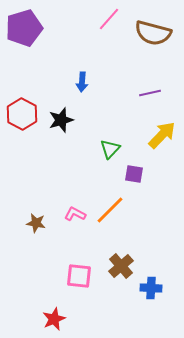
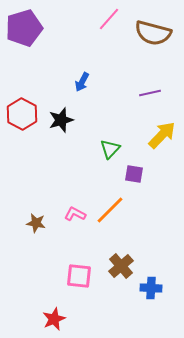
blue arrow: rotated 24 degrees clockwise
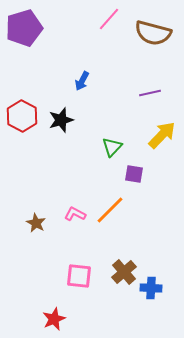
blue arrow: moved 1 px up
red hexagon: moved 2 px down
green triangle: moved 2 px right, 2 px up
brown star: rotated 18 degrees clockwise
brown cross: moved 3 px right, 6 px down
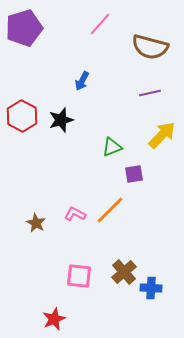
pink line: moved 9 px left, 5 px down
brown semicircle: moved 3 px left, 14 px down
green triangle: rotated 25 degrees clockwise
purple square: rotated 18 degrees counterclockwise
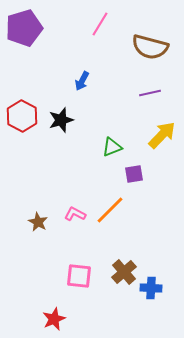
pink line: rotated 10 degrees counterclockwise
brown star: moved 2 px right, 1 px up
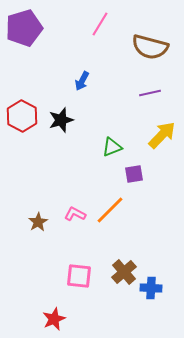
brown star: rotated 12 degrees clockwise
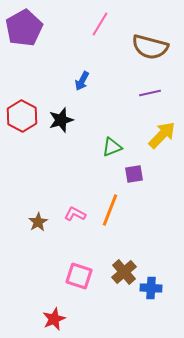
purple pentagon: rotated 12 degrees counterclockwise
orange line: rotated 24 degrees counterclockwise
pink square: rotated 12 degrees clockwise
